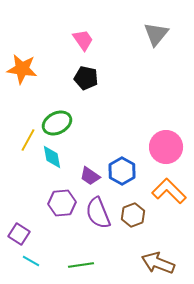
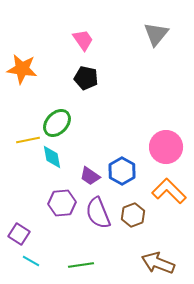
green ellipse: rotated 20 degrees counterclockwise
yellow line: rotated 50 degrees clockwise
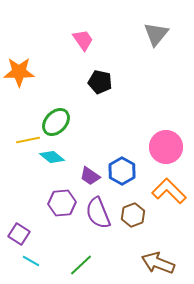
orange star: moved 3 px left, 3 px down; rotated 8 degrees counterclockwise
black pentagon: moved 14 px right, 4 px down
green ellipse: moved 1 px left, 1 px up
cyan diamond: rotated 40 degrees counterclockwise
green line: rotated 35 degrees counterclockwise
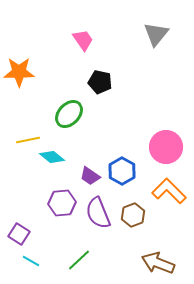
green ellipse: moved 13 px right, 8 px up
green line: moved 2 px left, 5 px up
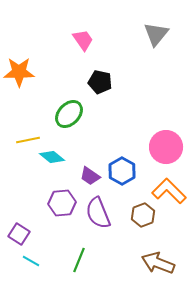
brown hexagon: moved 10 px right
green line: rotated 25 degrees counterclockwise
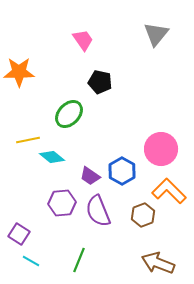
pink circle: moved 5 px left, 2 px down
purple semicircle: moved 2 px up
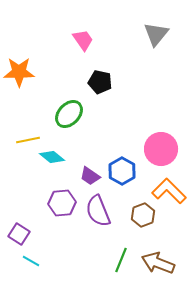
green line: moved 42 px right
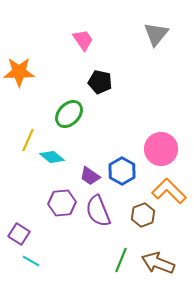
yellow line: rotated 55 degrees counterclockwise
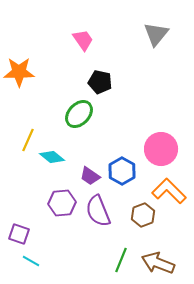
green ellipse: moved 10 px right
purple square: rotated 15 degrees counterclockwise
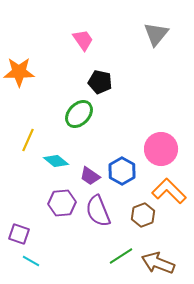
cyan diamond: moved 4 px right, 4 px down
green line: moved 4 px up; rotated 35 degrees clockwise
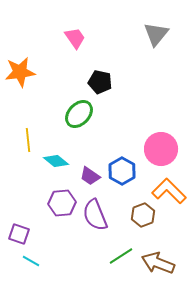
pink trapezoid: moved 8 px left, 2 px up
orange star: moved 1 px right; rotated 8 degrees counterclockwise
yellow line: rotated 30 degrees counterclockwise
purple semicircle: moved 3 px left, 4 px down
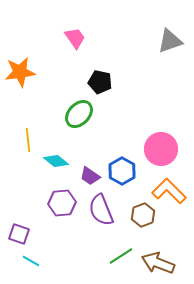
gray triangle: moved 14 px right, 7 px down; rotated 32 degrees clockwise
purple semicircle: moved 6 px right, 5 px up
